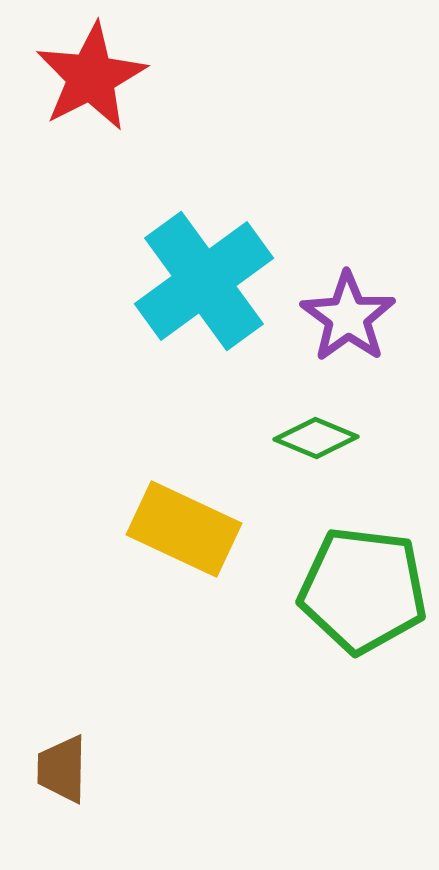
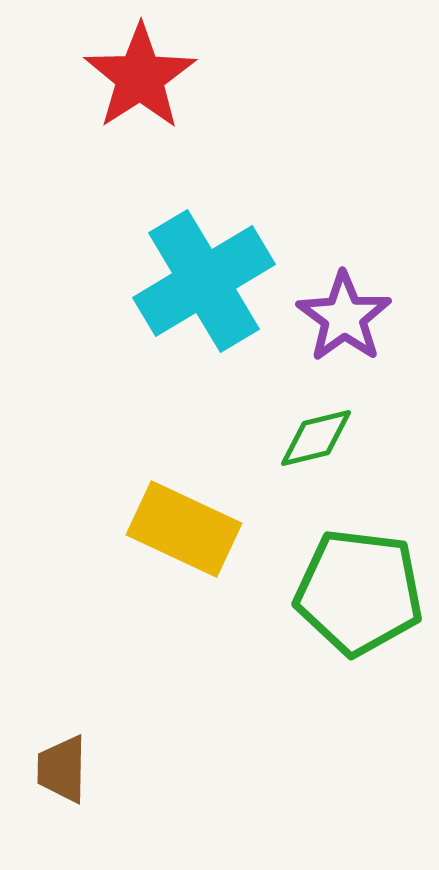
red star: moved 49 px right; rotated 6 degrees counterclockwise
cyan cross: rotated 5 degrees clockwise
purple star: moved 4 px left
green diamond: rotated 36 degrees counterclockwise
green pentagon: moved 4 px left, 2 px down
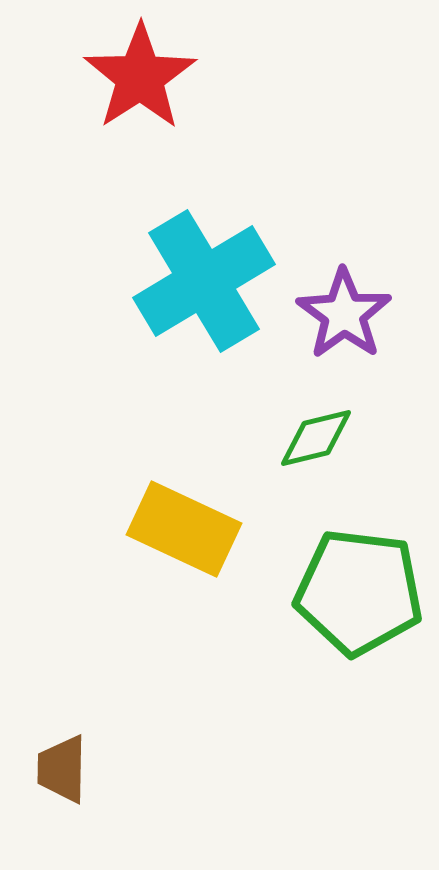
purple star: moved 3 px up
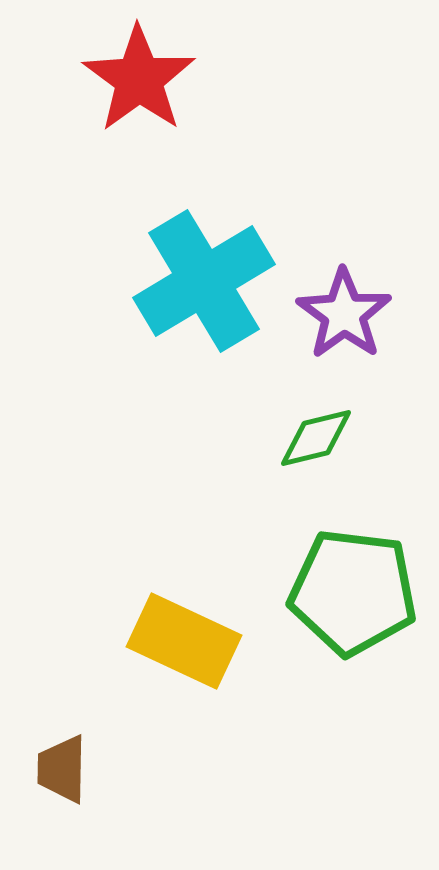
red star: moved 1 px left, 2 px down; rotated 3 degrees counterclockwise
yellow rectangle: moved 112 px down
green pentagon: moved 6 px left
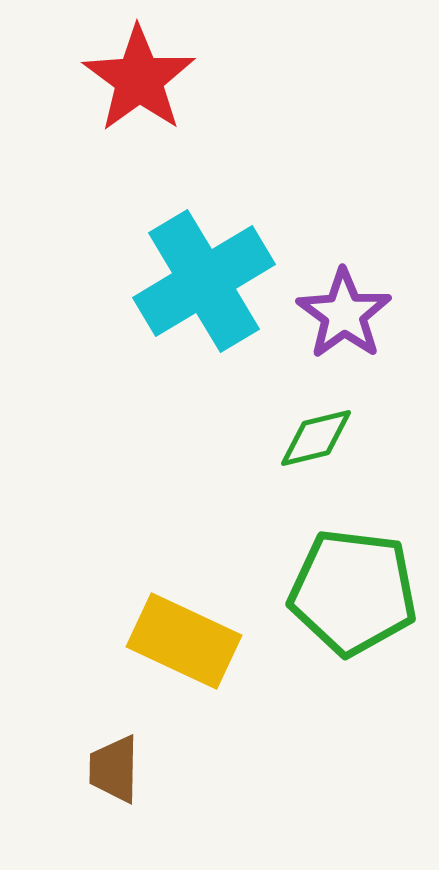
brown trapezoid: moved 52 px right
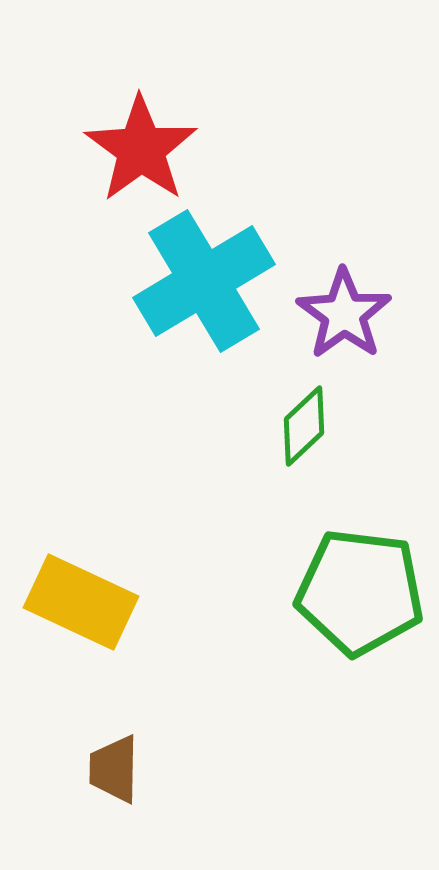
red star: moved 2 px right, 70 px down
green diamond: moved 12 px left, 12 px up; rotated 30 degrees counterclockwise
green pentagon: moved 7 px right
yellow rectangle: moved 103 px left, 39 px up
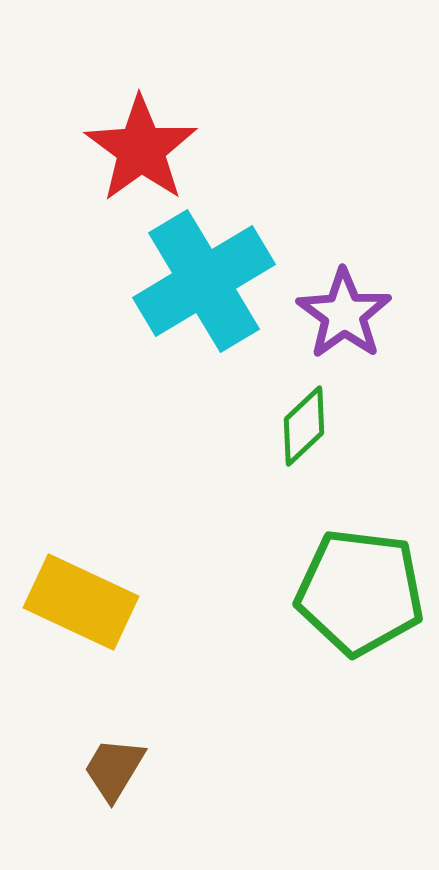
brown trapezoid: rotated 30 degrees clockwise
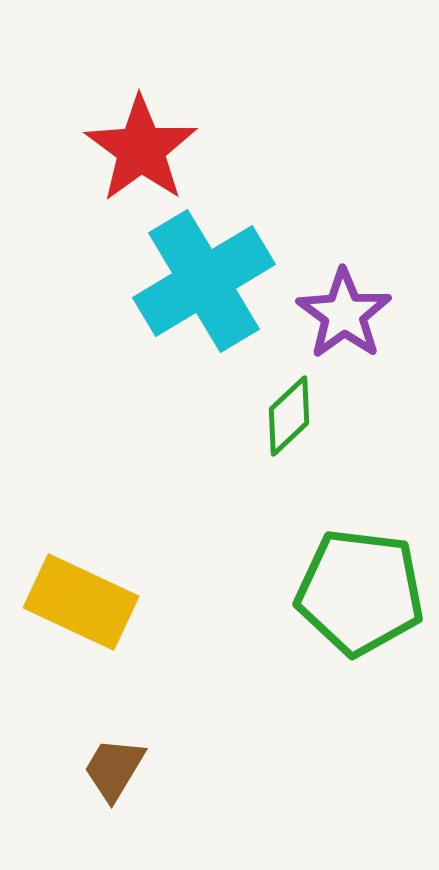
green diamond: moved 15 px left, 10 px up
